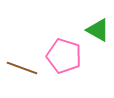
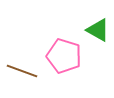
brown line: moved 3 px down
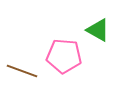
pink pentagon: rotated 12 degrees counterclockwise
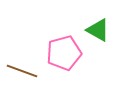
pink pentagon: moved 3 px up; rotated 20 degrees counterclockwise
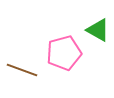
brown line: moved 1 px up
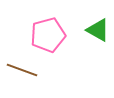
pink pentagon: moved 16 px left, 18 px up
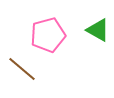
brown line: moved 1 px up; rotated 20 degrees clockwise
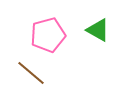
brown line: moved 9 px right, 4 px down
